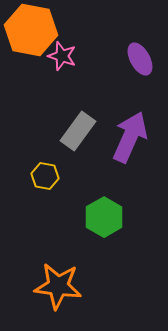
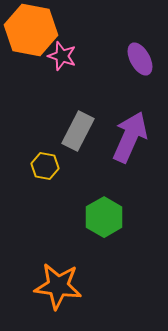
gray rectangle: rotated 9 degrees counterclockwise
yellow hexagon: moved 10 px up
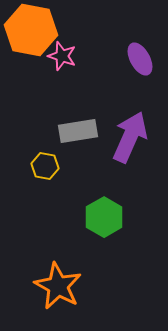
gray rectangle: rotated 54 degrees clockwise
orange star: rotated 21 degrees clockwise
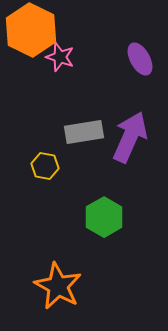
orange hexagon: rotated 15 degrees clockwise
pink star: moved 2 px left, 1 px down
gray rectangle: moved 6 px right, 1 px down
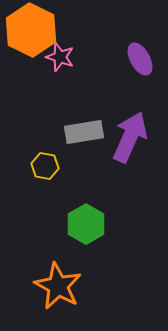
green hexagon: moved 18 px left, 7 px down
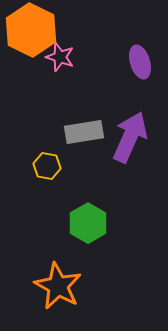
purple ellipse: moved 3 px down; rotated 12 degrees clockwise
yellow hexagon: moved 2 px right
green hexagon: moved 2 px right, 1 px up
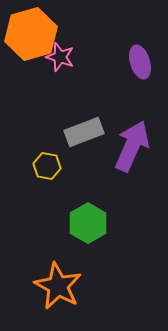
orange hexagon: moved 4 px down; rotated 18 degrees clockwise
gray rectangle: rotated 12 degrees counterclockwise
purple arrow: moved 2 px right, 9 px down
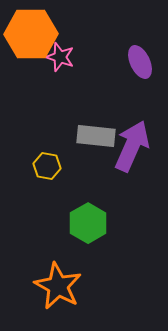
orange hexagon: rotated 15 degrees clockwise
purple ellipse: rotated 8 degrees counterclockwise
gray rectangle: moved 12 px right, 4 px down; rotated 27 degrees clockwise
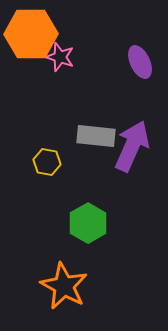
yellow hexagon: moved 4 px up
orange star: moved 6 px right
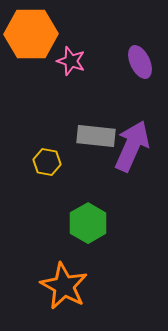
pink star: moved 11 px right, 4 px down
